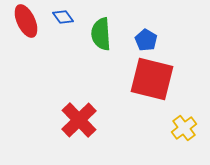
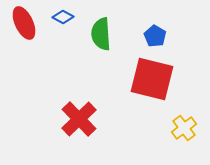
blue diamond: rotated 25 degrees counterclockwise
red ellipse: moved 2 px left, 2 px down
blue pentagon: moved 9 px right, 4 px up
red cross: moved 1 px up
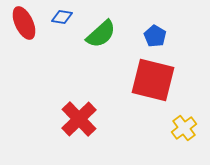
blue diamond: moved 1 px left; rotated 20 degrees counterclockwise
green semicircle: rotated 128 degrees counterclockwise
red square: moved 1 px right, 1 px down
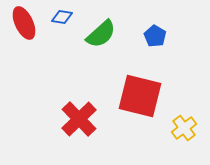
red square: moved 13 px left, 16 px down
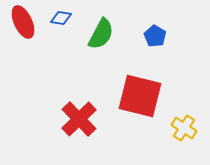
blue diamond: moved 1 px left, 1 px down
red ellipse: moved 1 px left, 1 px up
green semicircle: rotated 20 degrees counterclockwise
yellow cross: rotated 20 degrees counterclockwise
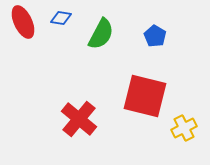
red square: moved 5 px right
red cross: rotated 6 degrees counterclockwise
yellow cross: rotated 30 degrees clockwise
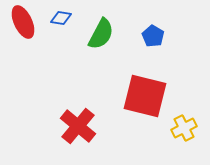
blue pentagon: moved 2 px left
red cross: moved 1 px left, 7 px down
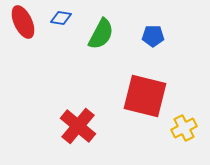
blue pentagon: rotated 30 degrees counterclockwise
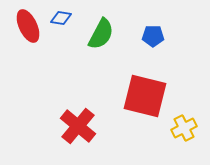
red ellipse: moved 5 px right, 4 px down
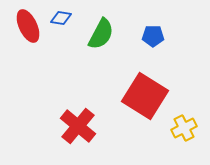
red square: rotated 18 degrees clockwise
